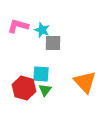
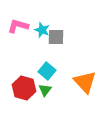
gray square: moved 3 px right, 6 px up
cyan square: moved 6 px right, 3 px up; rotated 36 degrees clockwise
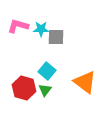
cyan star: moved 1 px left, 1 px up; rotated 21 degrees counterclockwise
orange triangle: rotated 10 degrees counterclockwise
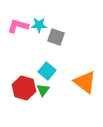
cyan star: moved 2 px left, 4 px up
gray square: rotated 18 degrees clockwise
green triangle: moved 2 px left
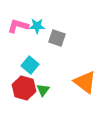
cyan star: moved 2 px left, 1 px down
gray square: moved 1 px right, 1 px down
cyan square: moved 17 px left, 6 px up
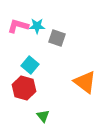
green triangle: moved 26 px down; rotated 16 degrees counterclockwise
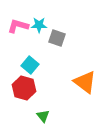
cyan star: moved 2 px right, 1 px up
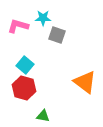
cyan star: moved 4 px right, 7 px up
gray square: moved 3 px up
cyan square: moved 5 px left
green triangle: rotated 40 degrees counterclockwise
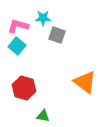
cyan square: moved 8 px left, 19 px up
